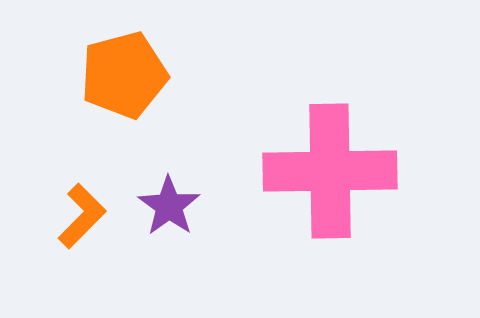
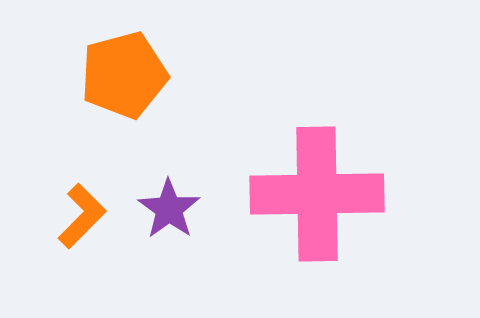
pink cross: moved 13 px left, 23 px down
purple star: moved 3 px down
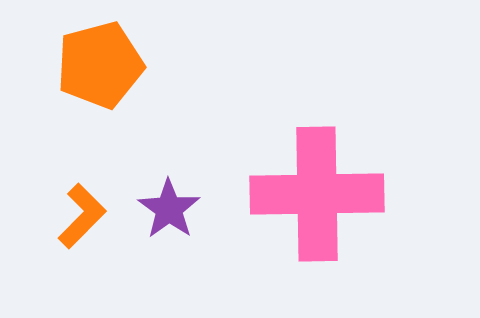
orange pentagon: moved 24 px left, 10 px up
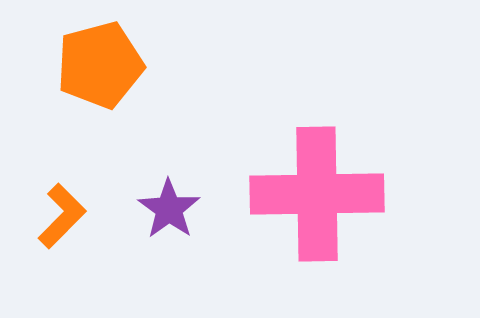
orange L-shape: moved 20 px left
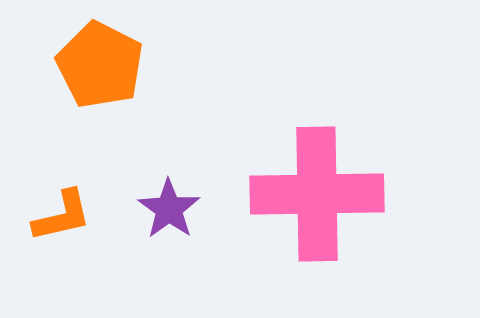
orange pentagon: rotated 30 degrees counterclockwise
orange L-shape: rotated 32 degrees clockwise
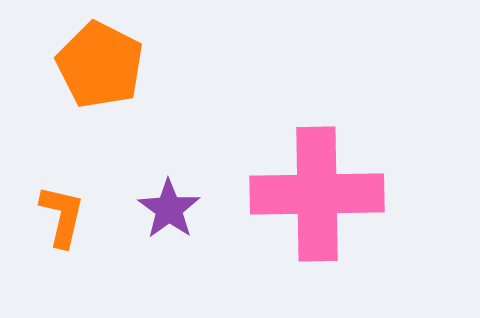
orange L-shape: rotated 64 degrees counterclockwise
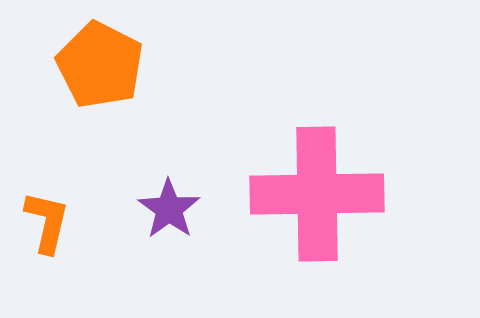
orange L-shape: moved 15 px left, 6 px down
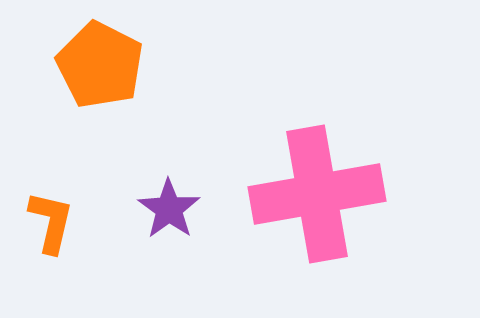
pink cross: rotated 9 degrees counterclockwise
orange L-shape: moved 4 px right
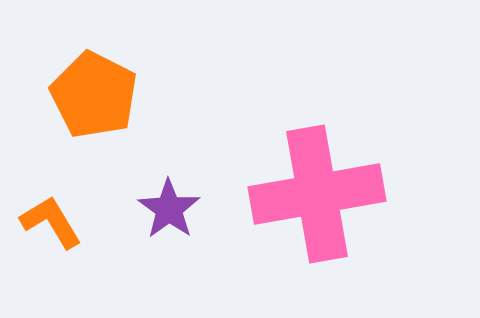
orange pentagon: moved 6 px left, 30 px down
orange L-shape: rotated 44 degrees counterclockwise
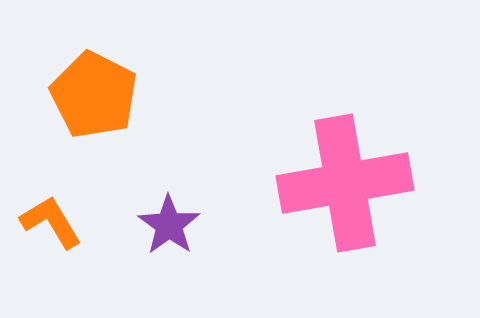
pink cross: moved 28 px right, 11 px up
purple star: moved 16 px down
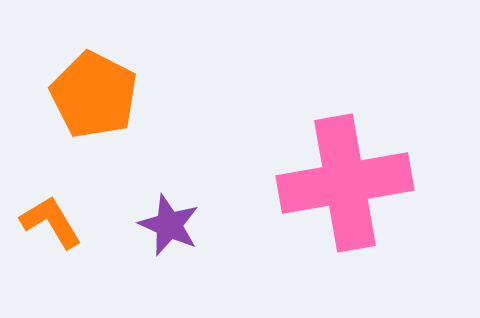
purple star: rotated 12 degrees counterclockwise
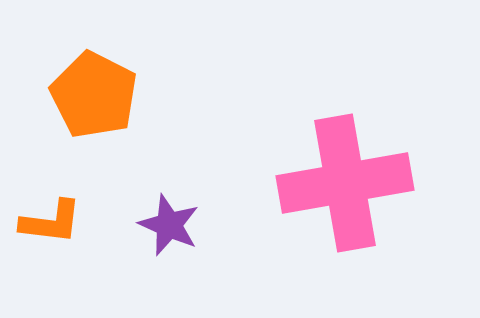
orange L-shape: rotated 128 degrees clockwise
